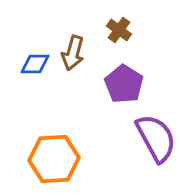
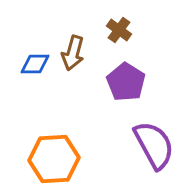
purple pentagon: moved 2 px right, 2 px up
purple semicircle: moved 2 px left, 7 px down
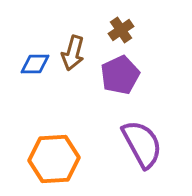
brown cross: moved 2 px right; rotated 20 degrees clockwise
purple pentagon: moved 6 px left, 7 px up; rotated 15 degrees clockwise
purple semicircle: moved 12 px left, 1 px up
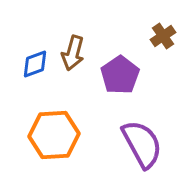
brown cross: moved 42 px right, 6 px down
blue diamond: rotated 20 degrees counterclockwise
purple pentagon: rotated 9 degrees counterclockwise
orange hexagon: moved 24 px up
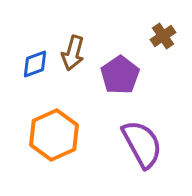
orange hexagon: rotated 21 degrees counterclockwise
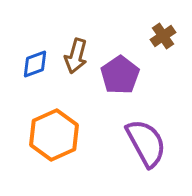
brown arrow: moved 3 px right, 3 px down
purple semicircle: moved 4 px right, 1 px up
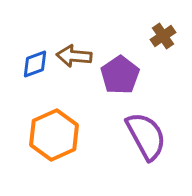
brown arrow: moved 2 px left; rotated 80 degrees clockwise
purple semicircle: moved 7 px up
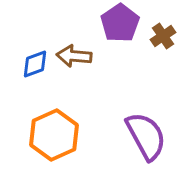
purple pentagon: moved 52 px up
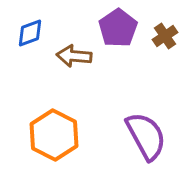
purple pentagon: moved 2 px left, 5 px down
brown cross: moved 2 px right
blue diamond: moved 5 px left, 31 px up
orange hexagon: rotated 9 degrees counterclockwise
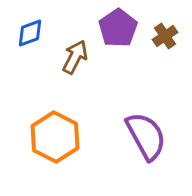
brown arrow: moved 1 px right, 1 px down; rotated 112 degrees clockwise
orange hexagon: moved 1 px right, 2 px down
